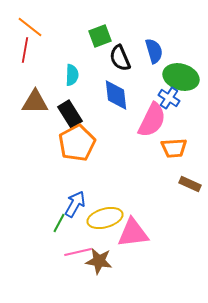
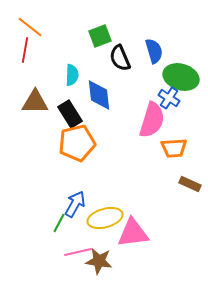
blue diamond: moved 17 px left
pink semicircle: rotated 9 degrees counterclockwise
orange pentagon: rotated 15 degrees clockwise
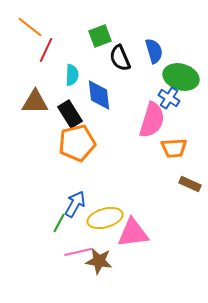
red line: moved 21 px right; rotated 15 degrees clockwise
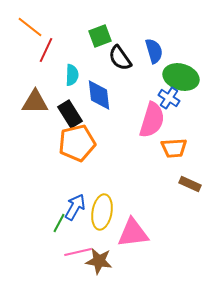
black semicircle: rotated 12 degrees counterclockwise
blue arrow: moved 3 px down
yellow ellipse: moved 3 px left, 6 px up; rotated 64 degrees counterclockwise
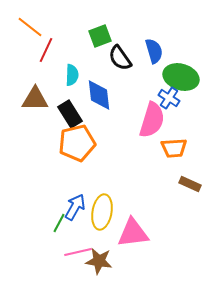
brown triangle: moved 3 px up
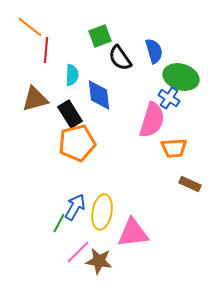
red line: rotated 20 degrees counterclockwise
brown triangle: rotated 16 degrees counterclockwise
pink line: rotated 32 degrees counterclockwise
